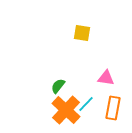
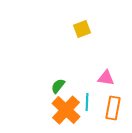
yellow square: moved 4 px up; rotated 30 degrees counterclockwise
cyan line: moved 1 px right, 2 px up; rotated 42 degrees counterclockwise
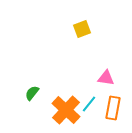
green semicircle: moved 26 px left, 7 px down
cyan line: moved 2 px right, 2 px down; rotated 36 degrees clockwise
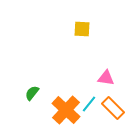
yellow square: rotated 24 degrees clockwise
orange rectangle: rotated 55 degrees counterclockwise
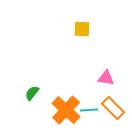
cyan line: moved 6 px down; rotated 48 degrees clockwise
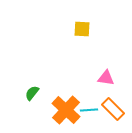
orange rectangle: moved 1 px down
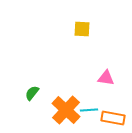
orange rectangle: moved 9 px down; rotated 35 degrees counterclockwise
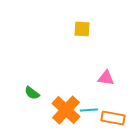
green semicircle: rotated 91 degrees counterclockwise
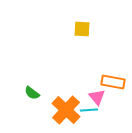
pink triangle: moved 9 px left, 19 px down; rotated 42 degrees clockwise
orange rectangle: moved 36 px up
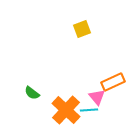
yellow square: rotated 24 degrees counterclockwise
orange rectangle: rotated 35 degrees counterclockwise
